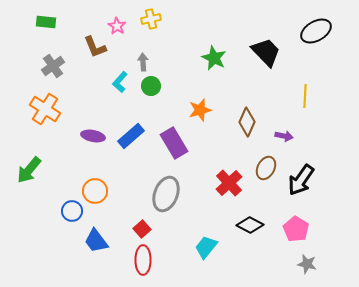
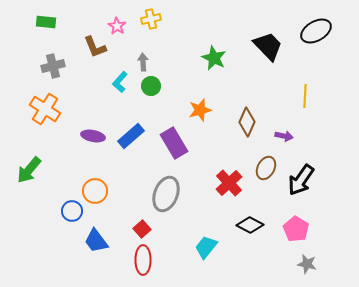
black trapezoid: moved 2 px right, 6 px up
gray cross: rotated 20 degrees clockwise
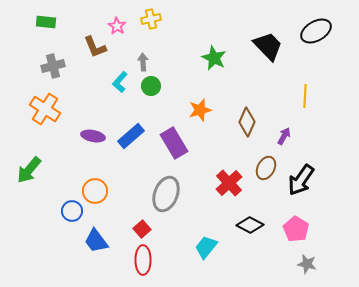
purple arrow: rotated 72 degrees counterclockwise
